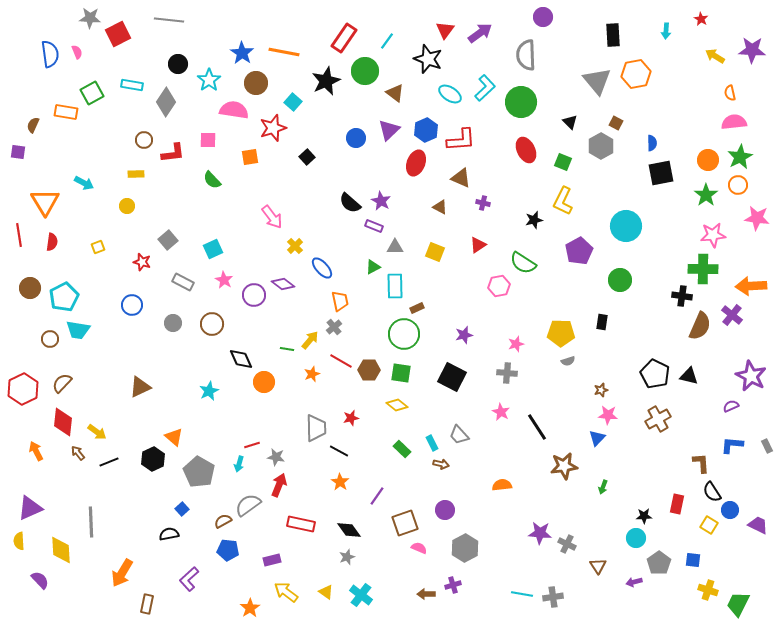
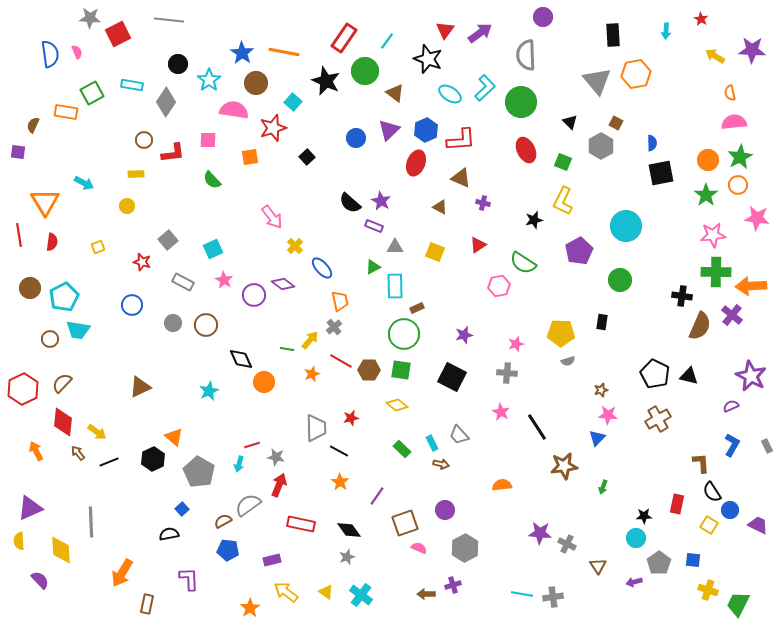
black star at (326, 81): rotated 24 degrees counterclockwise
green cross at (703, 269): moved 13 px right, 3 px down
brown circle at (212, 324): moved 6 px left, 1 px down
green square at (401, 373): moved 3 px up
blue L-shape at (732, 445): rotated 115 degrees clockwise
purple L-shape at (189, 579): rotated 130 degrees clockwise
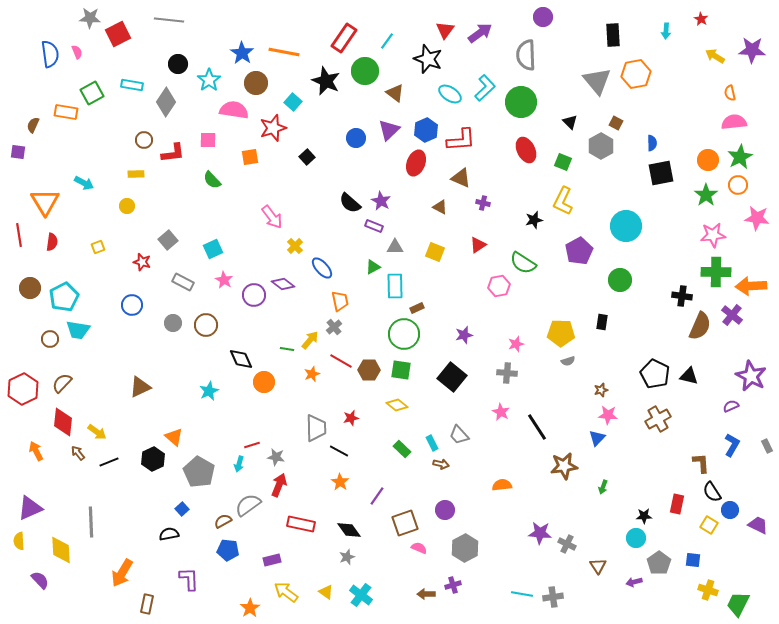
black square at (452, 377): rotated 12 degrees clockwise
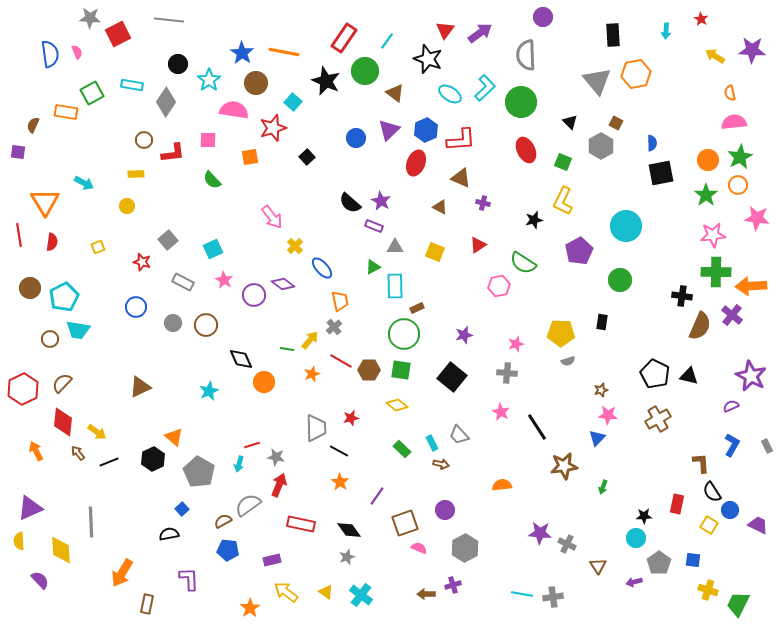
blue circle at (132, 305): moved 4 px right, 2 px down
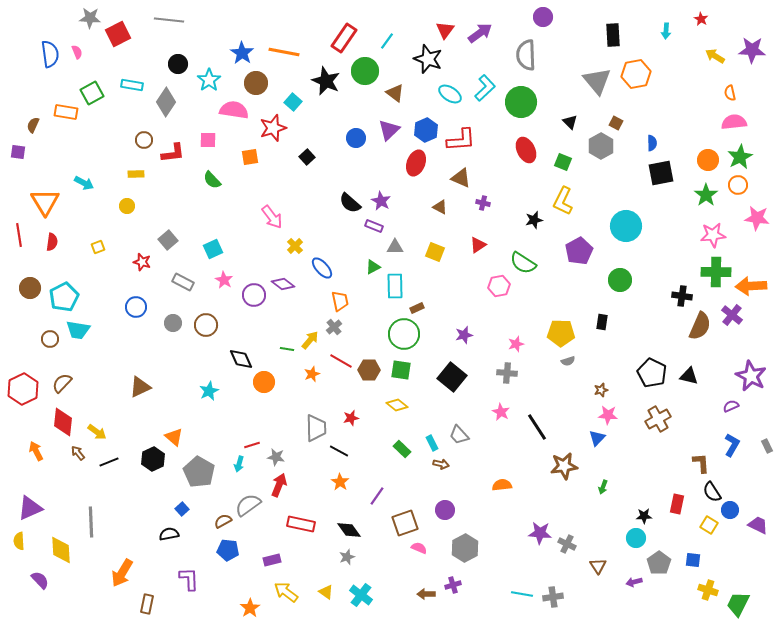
black pentagon at (655, 374): moved 3 px left, 1 px up
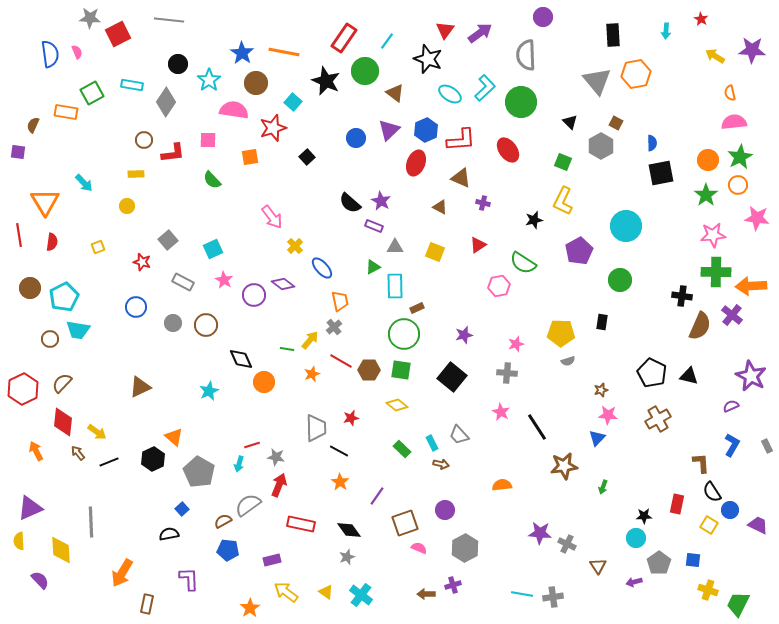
red ellipse at (526, 150): moved 18 px left; rotated 10 degrees counterclockwise
cyan arrow at (84, 183): rotated 18 degrees clockwise
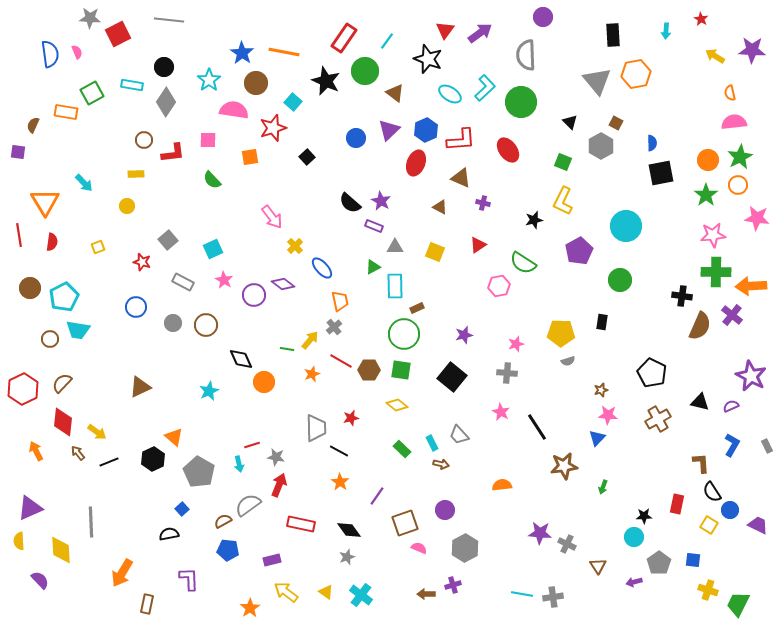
black circle at (178, 64): moved 14 px left, 3 px down
black triangle at (689, 376): moved 11 px right, 26 px down
cyan arrow at (239, 464): rotated 28 degrees counterclockwise
cyan circle at (636, 538): moved 2 px left, 1 px up
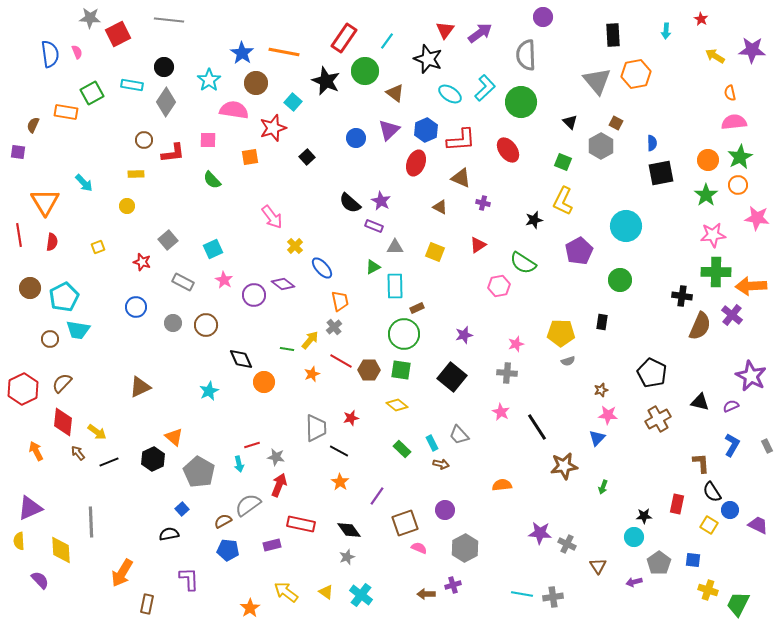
purple rectangle at (272, 560): moved 15 px up
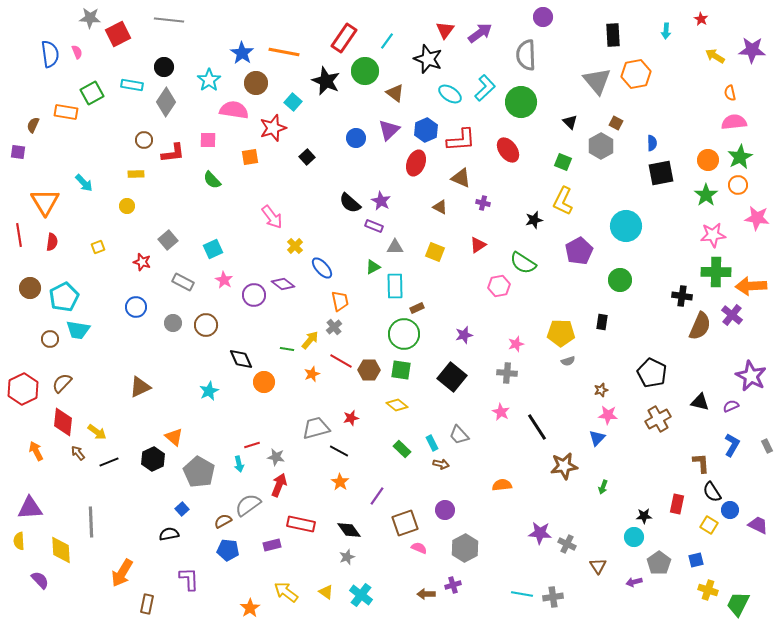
gray trapezoid at (316, 428): rotated 104 degrees counterclockwise
purple triangle at (30, 508): rotated 20 degrees clockwise
blue square at (693, 560): moved 3 px right; rotated 21 degrees counterclockwise
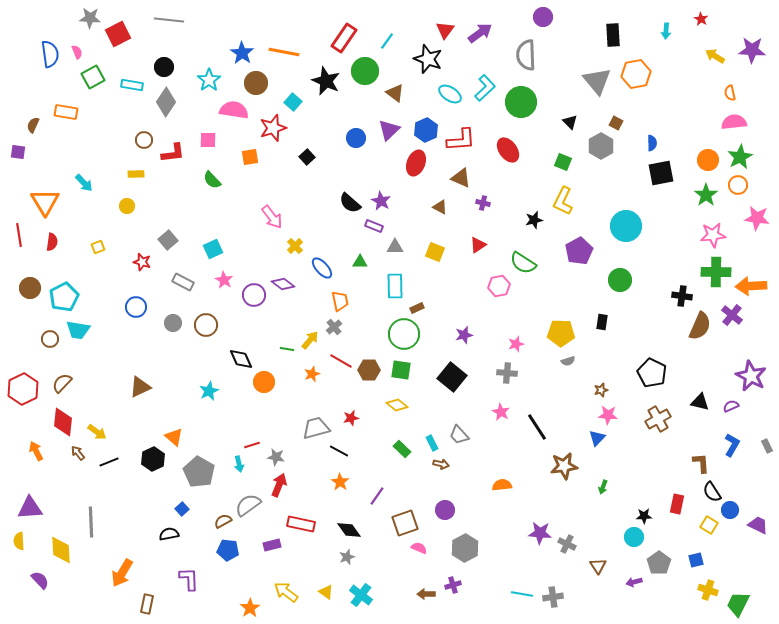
green square at (92, 93): moved 1 px right, 16 px up
green triangle at (373, 267): moved 13 px left, 5 px up; rotated 28 degrees clockwise
